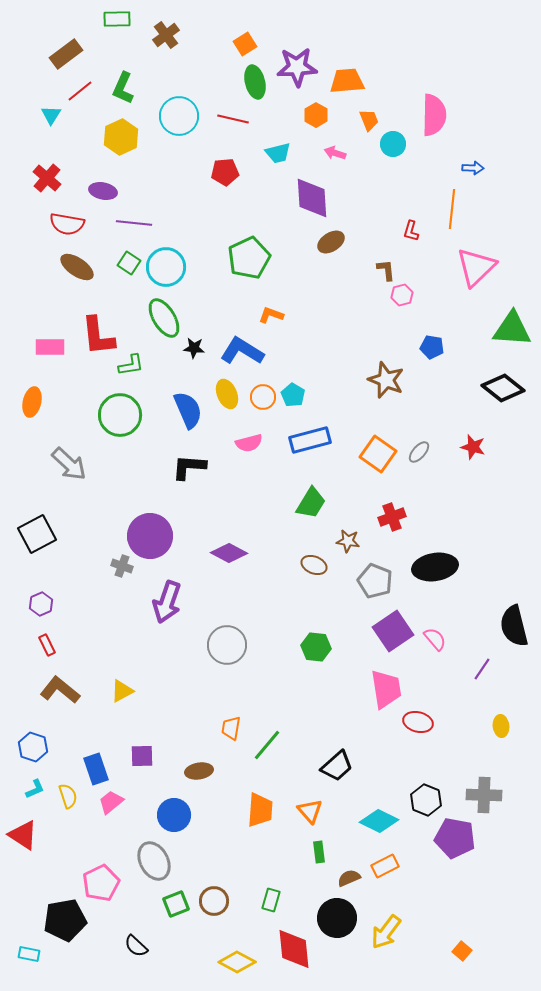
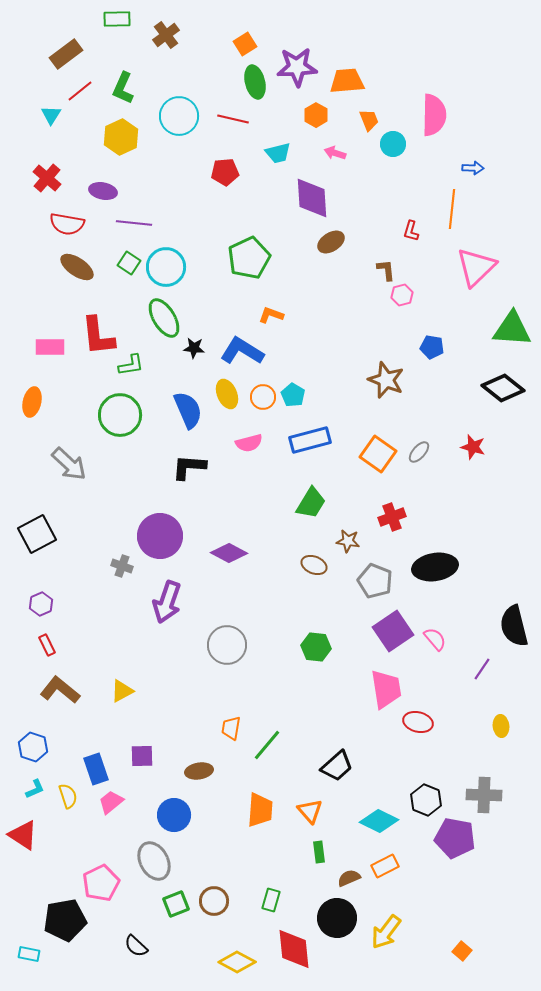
purple circle at (150, 536): moved 10 px right
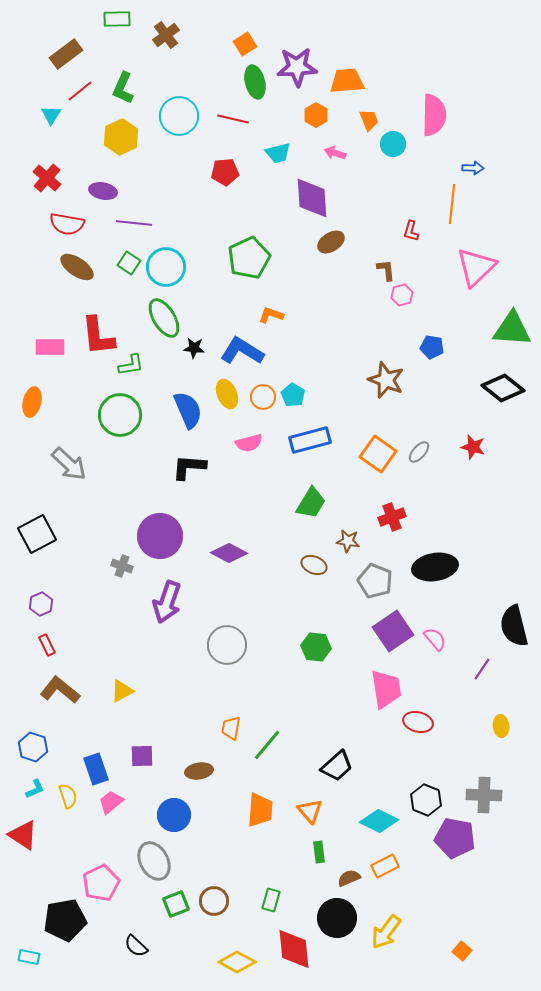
orange line at (452, 209): moved 5 px up
cyan rectangle at (29, 954): moved 3 px down
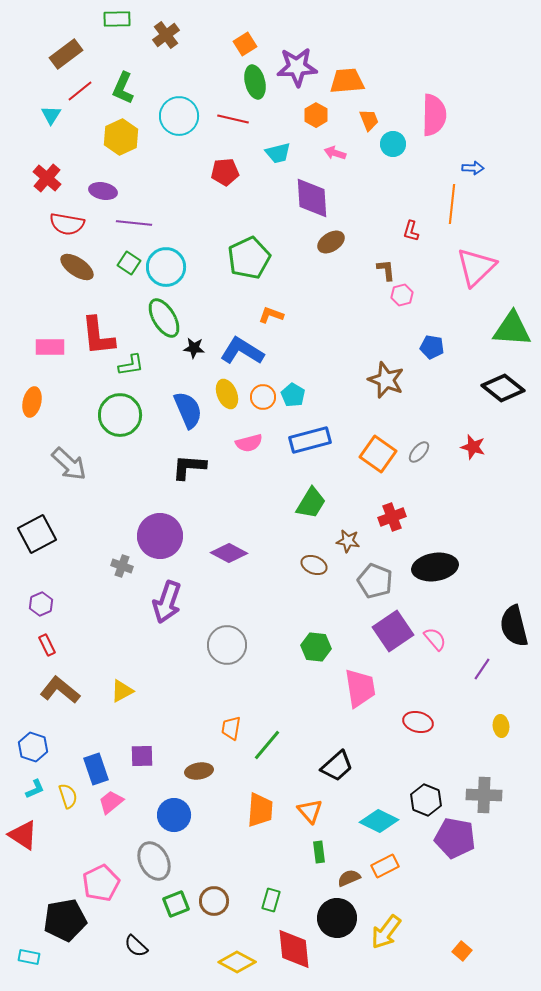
pink trapezoid at (386, 689): moved 26 px left, 1 px up
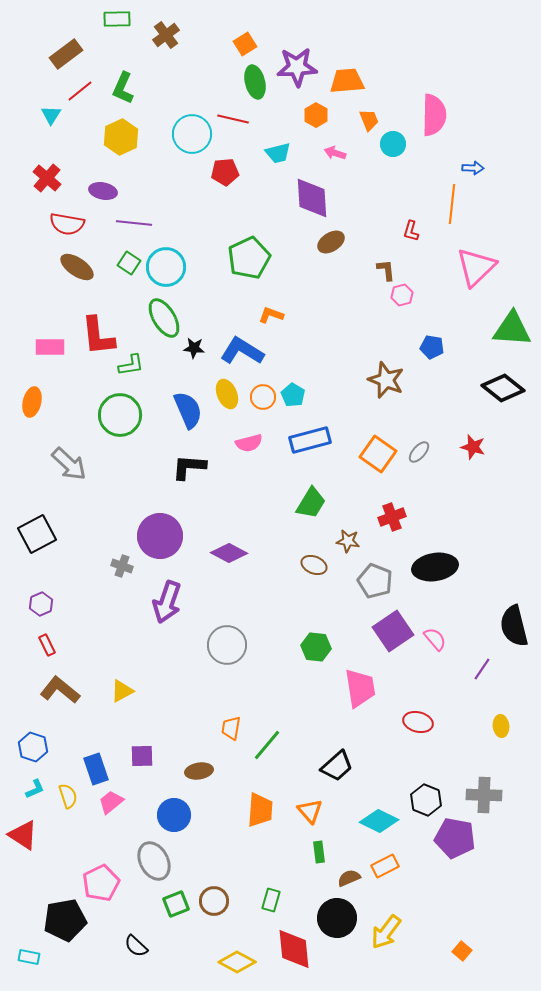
cyan circle at (179, 116): moved 13 px right, 18 px down
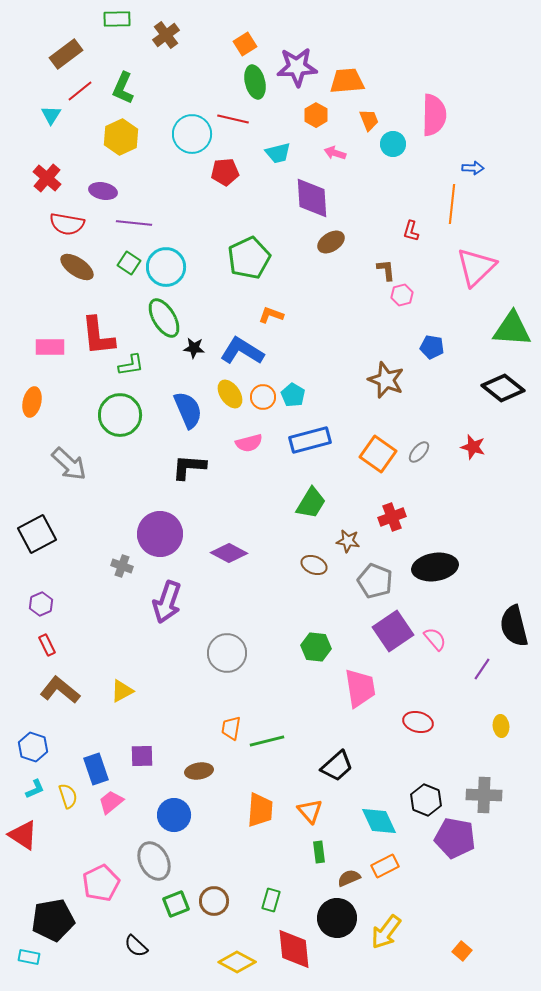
yellow ellipse at (227, 394): moved 3 px right; rotated 12 degrees counterclockwise
purple circle at (160, 536): moved 2 px up
gray circle at (227, 645): moved 8 px down
green line at (267, 745): moved 4 px up; rotated 36 degrees clockwise
cyan diamond at (379, 821): rotated 39 degrees clockwise
black pentagon at (65, 920): moved 12 px left
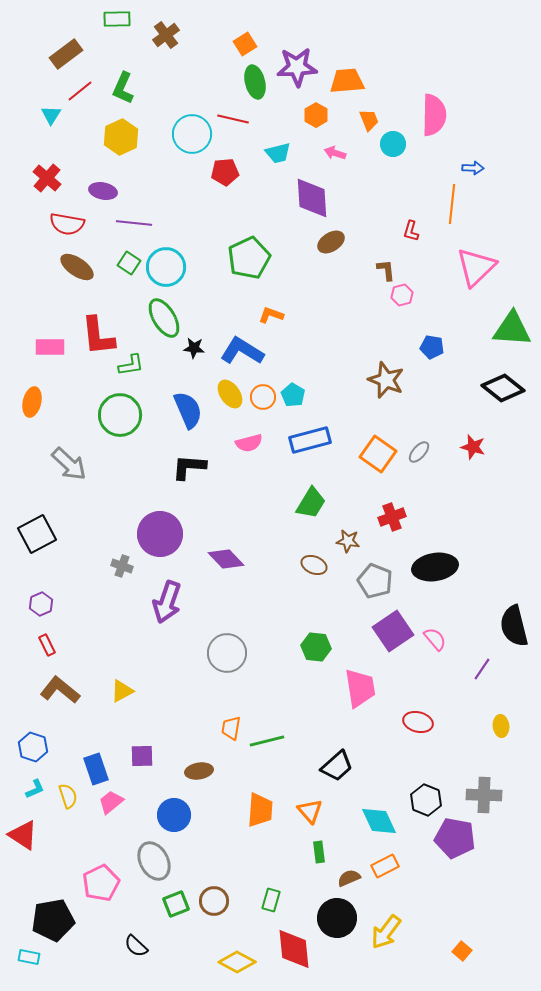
purple diamond at (229, 553): moved 3 px left, 6 px down; rotated 18 degrees clockwise
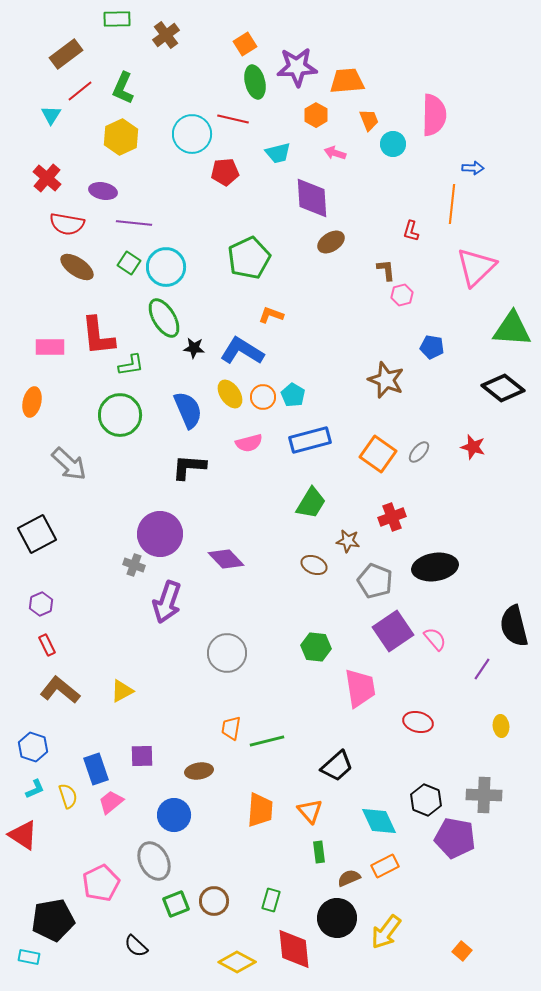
gray cross at (122, 566): moved 12 px right, 1 px up
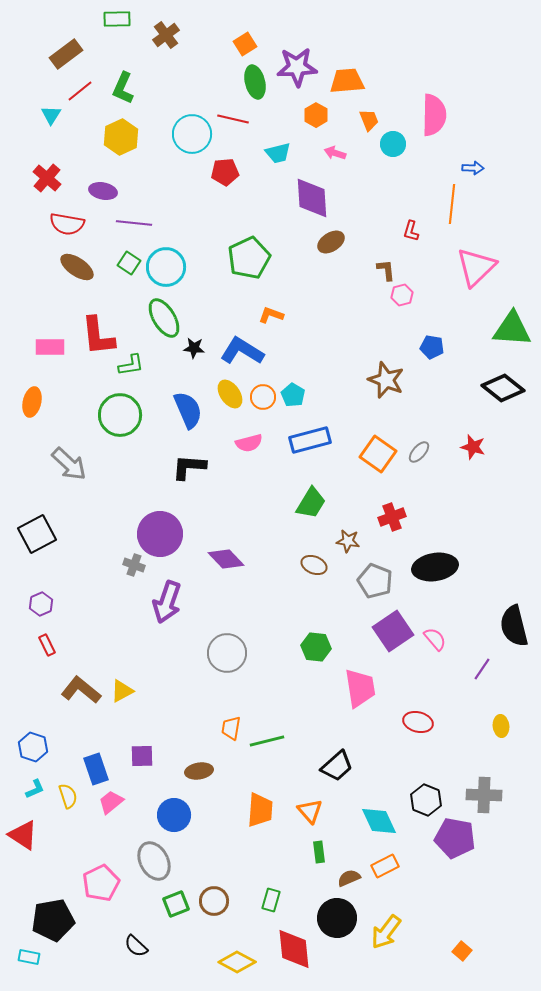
brown L-shape at (60, 690): moved 21 px right
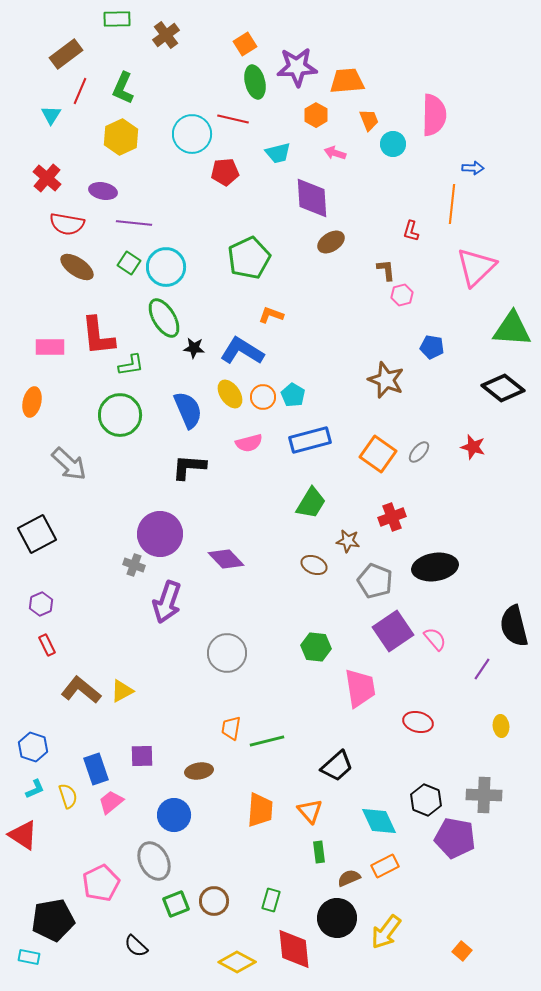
red line at (80, 91): rotated 28 degrees counterclockwise
